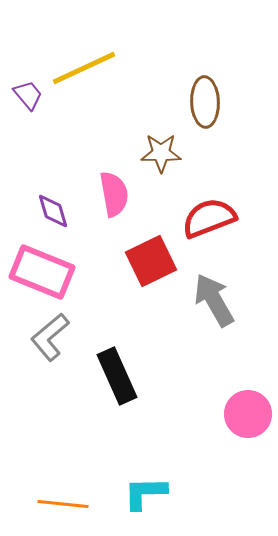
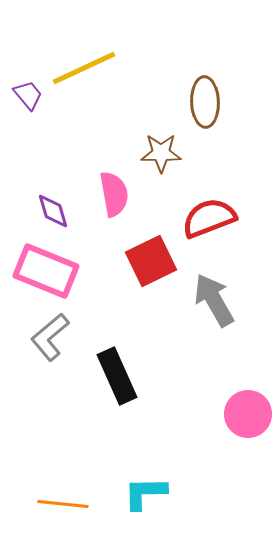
pink rectangle: moved 4 px right, 1 px up
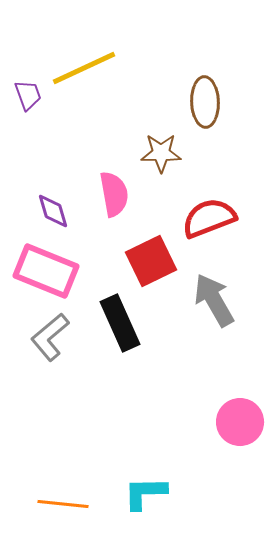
purple trapezoid: rotated 20 degrees clockwise
black rectangle: moved 3 px right, 53 px up
pink circle: moved 8 px left, 8 px down
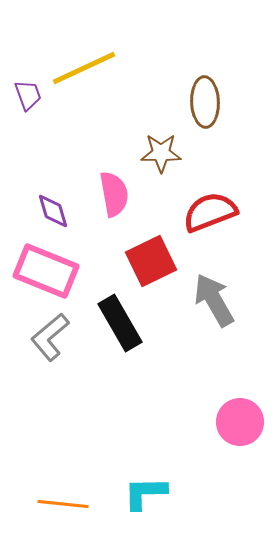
red semicircle: moved 1 px right, 6 px up
black rectangle: rotated 6 degrees counterclockwise
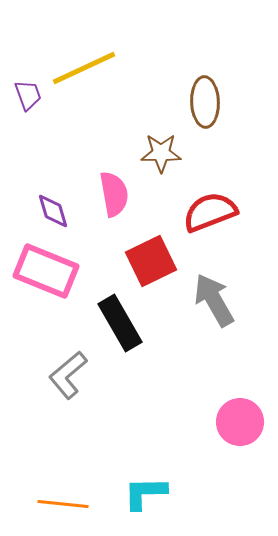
gray L-shape: moved 18 px right, 38 px down
